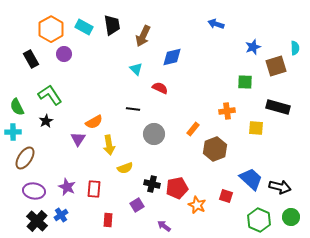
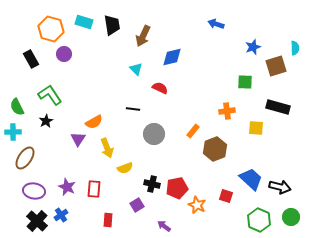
cyan rectangle at (84, 27): moved 5 px up; rotated 12 degrees counterclockwise
orange hexagon at (51, 29): rotated 15 degrees counterclockwise
orange rectangle at (193, 129): moved 2 px down
yellow arrow at (109, 145): moved 2 px left, 3 px down; rotated 12 degrees counterclockwise
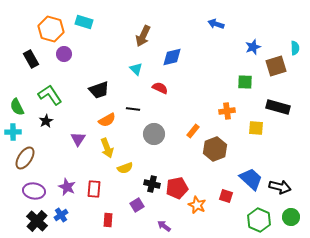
black trapezoid at (112, 25): moved 13 px left, 65 px down; rotated 80 degrees clockwise
orange semicircle at (94, 122): moved 13 px right, 2 px up
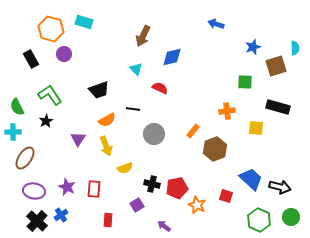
yellow arrow at (107, 148): moved 1 px left, 2 px up
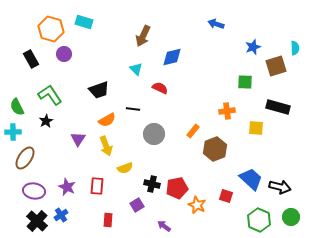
red rectangle at (94, 189): moved 3 px right, 3 px up
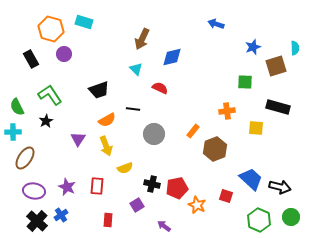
brown arrow at (143, 36): moved 1 px left, 3 px down
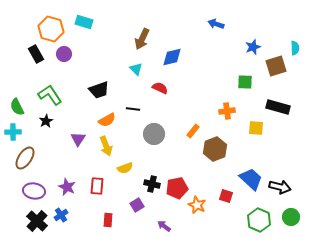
black rectangle at (31, 59): moved 5 px right, 5 px up
